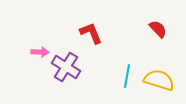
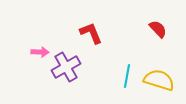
purple cross: rotated 28 degrees clockwise
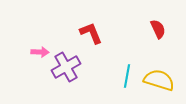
red semicircle: rotated 18 degrees clockwise
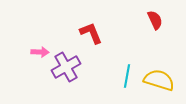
red semicircle: moved 3 px left, 9 px up
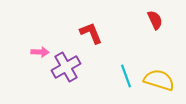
cyan line: moved 1 px left; rotated 30 degrees counterclockwise
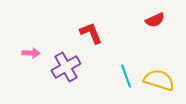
red semicircle: rotated 90 degrees clockwise
pink arrow: moved 9 px left, 1 px down
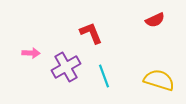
cyan line: moved 22 px left
